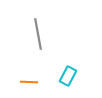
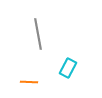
cyan rectangle: moved 8 px up
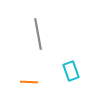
cyan rectangle: moved 3 px right, 3 px down; rotated 48 degrees counterclockwise
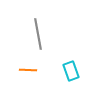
orange line: moved 1 px left, 12 px up
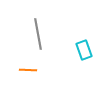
cyan rectangle: moved 13 px right, 21 px up
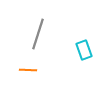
gray line: rotated 28 degrees clockwise
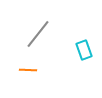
gray line: rotated 20 degrees clockwise
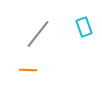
cyan rectangle: moved 23 px up
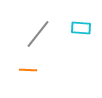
cyan rectangle: moved 3 px left, 1 px down; rotated 66 degrees counterclockwise
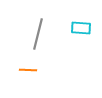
gray line: rotated 24 degrees counterclockwise
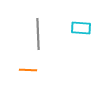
gray line: rotated 16 degrees counterclockwise
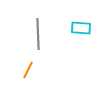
orange line: rotated 66 degrees counterclockwise
